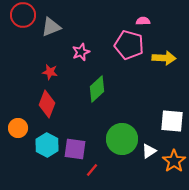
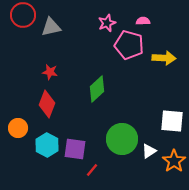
gray triangle: rotated 10 degrees clockwise
pink star: moved 26 px right, 29 px up
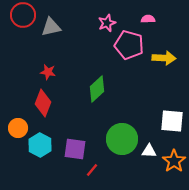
pink semicircle: moved 5 px right, 2 px up
red star: moved 2 px left
red diamond: moved 4 px left, 1 px up
cyan hexagon: moved 7 px left
white triangle: rotated 35 degrees clockwise
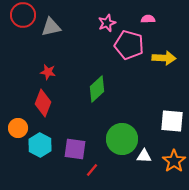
white triangle: moved 5 px left, 5 px down
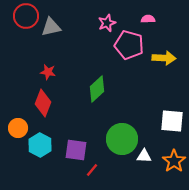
red circle: moved 3 px right, 1 px down
purple square: moved 1 px right, 1 px down
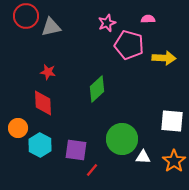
red diamond: rotated 24 degrees counterclockwise
white triangle: moved 1 px left, 1 px down
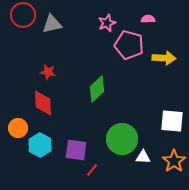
red circle: moved 3 px left, 1 px up
gray triangle: moved 1 px right, 3 px up
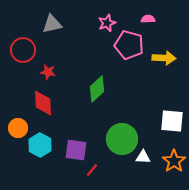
red circle: moved 35 px down
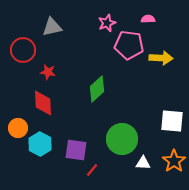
gray triangle: moved 3 px down
pink pentagon: rotated 8 degrees counterclockwise
yellow arrow: moved 3 px left
cyan hexagon: moved 1 px up
white triangle: moved 6 px down
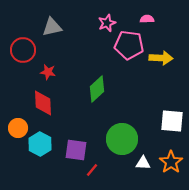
pink semicircle: moved 1 px left
orange star: moved 3 px left, 1 px down
